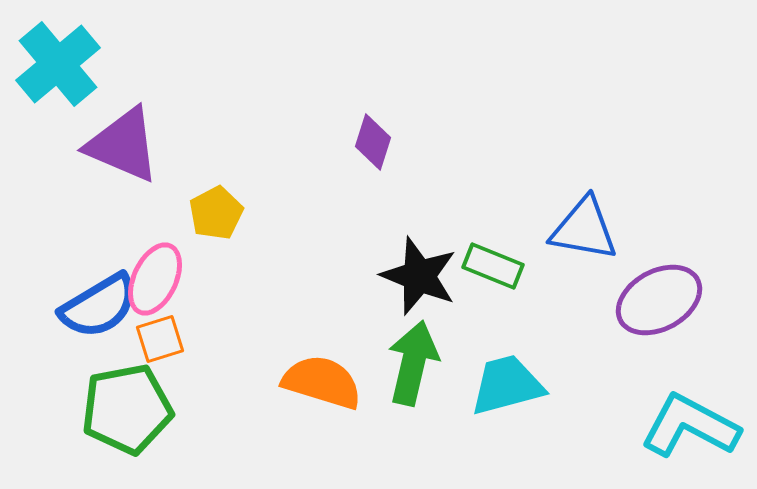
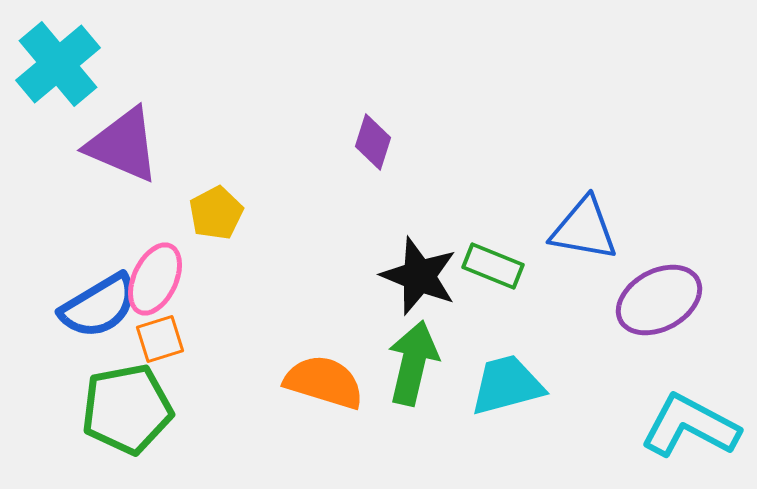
orange semicircle: moved 2 px right
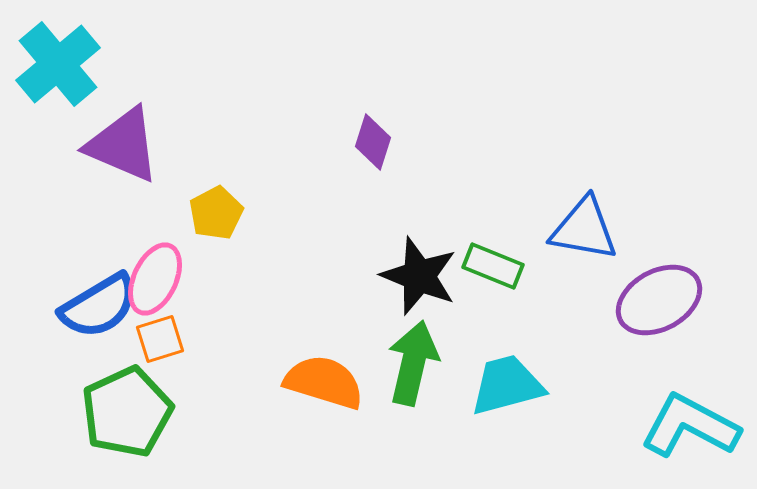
green pentagon: moved 3 px down; rotated 14 degrees counterclockwise
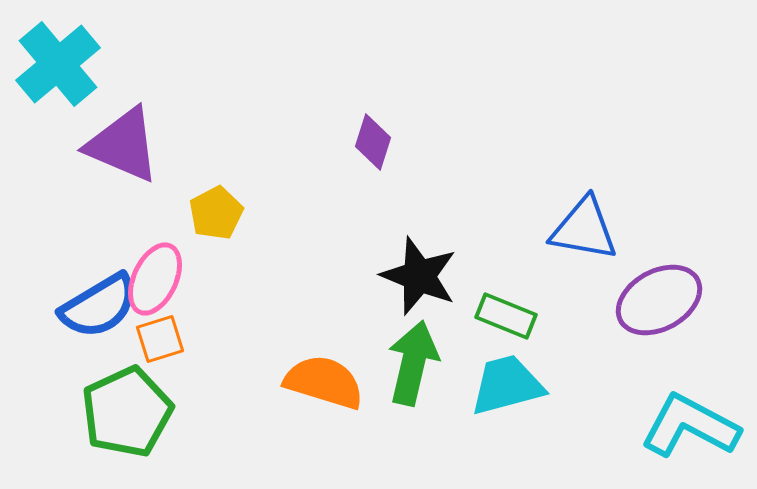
green rectangle: moved 13 px right, 50 px down
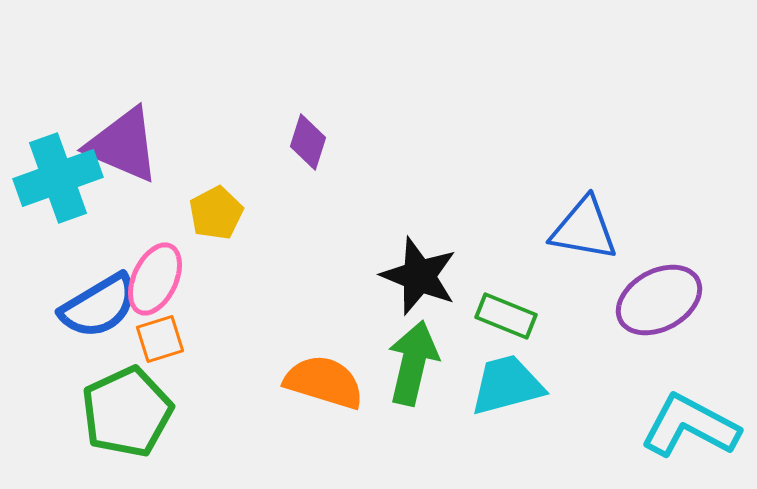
cyan cross: moved 114 px down; rotated 20 degrees clockwise
purple diamond: moved 65 px left
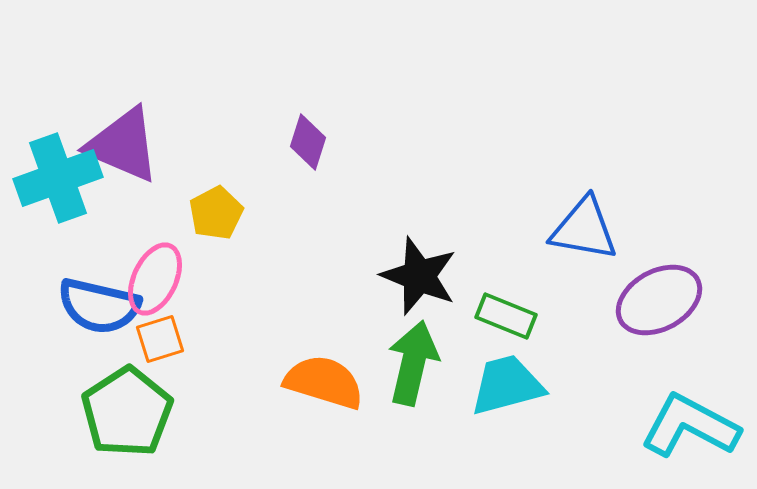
blue semicircle: rotated 44 degrees clockwise
green pentagon: rotated 8 degrees counterclockwise
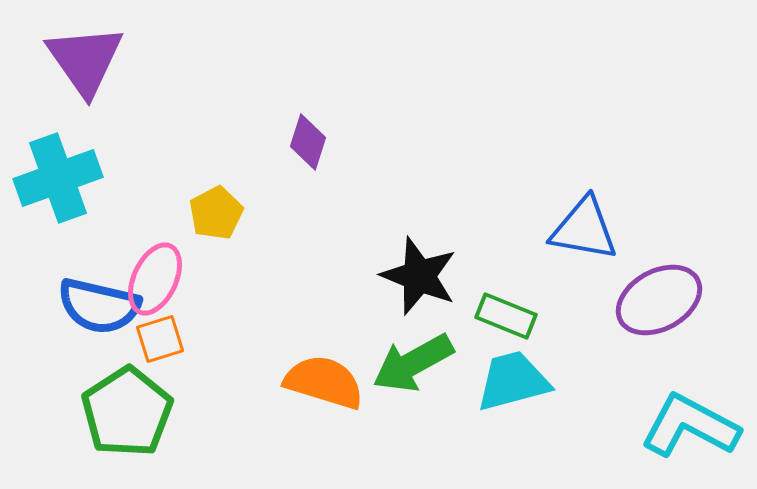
purple triangle: moved 38 px left, 85 px up; rotated 32 degrees clockwise
green arrow: rotated 132 degrees counterclockwise
cyan trapezoid: moved 6 px right, 4 px up
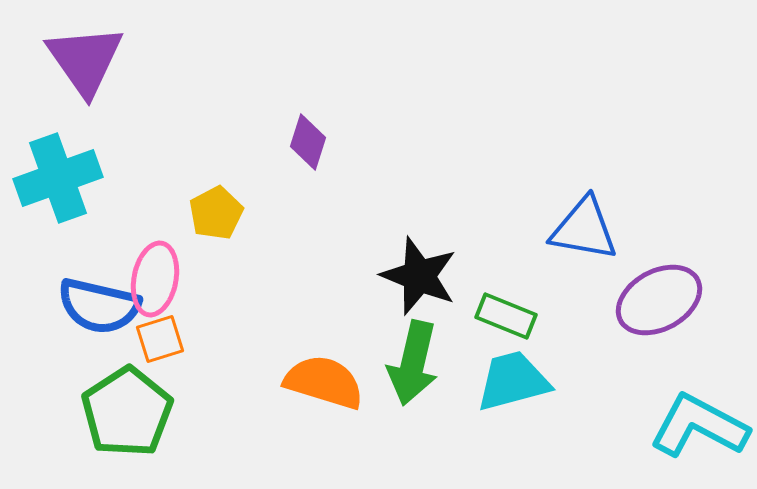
pink ellipse: rotated 14 degrees counterclockwise
green arrow: rotated 48 degrees counterclockwise
cyan L-shape: moved 9 px right
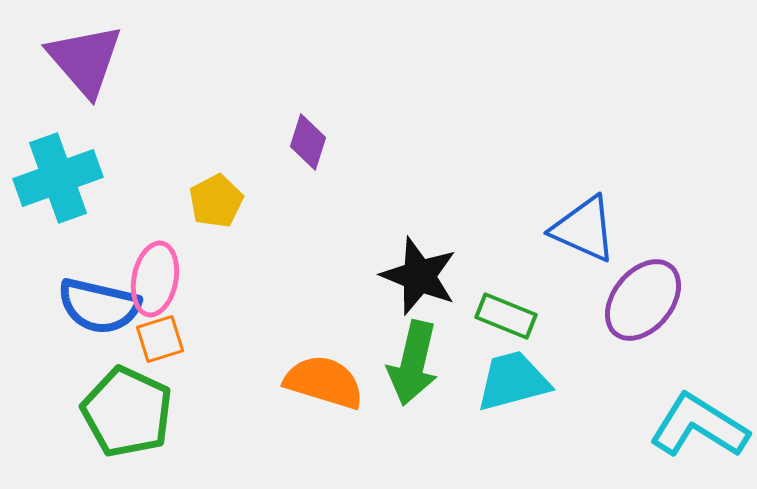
purple triangle: rotated 6 degrees counterclockwise
yellow pentagon: moved 12 px up
blue triangle: rotated 14 degrees clockwise
purple ellipse: moved 16 px left; rotated 22 degrees counterclockwise
green pentagon: rotated 14 degrees counterclockwise
cyan L-shape: rotated 4 degrees clockwise
